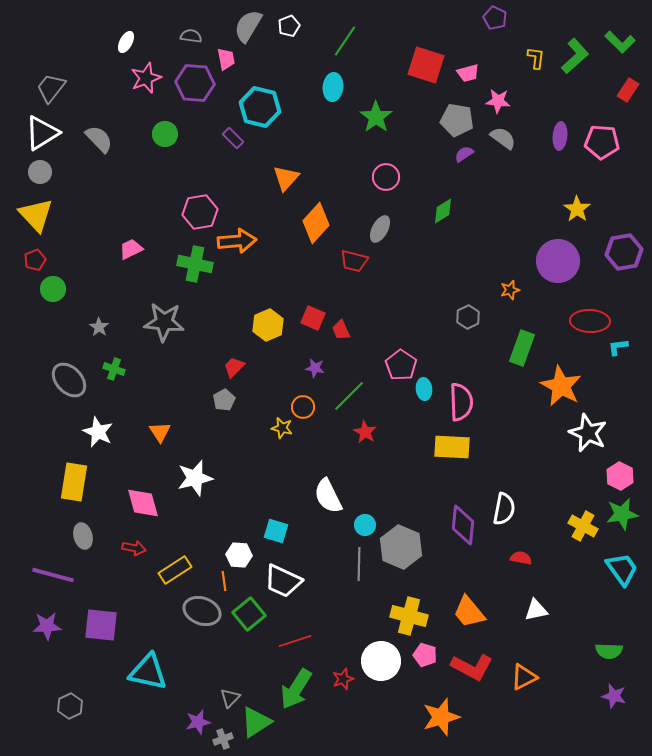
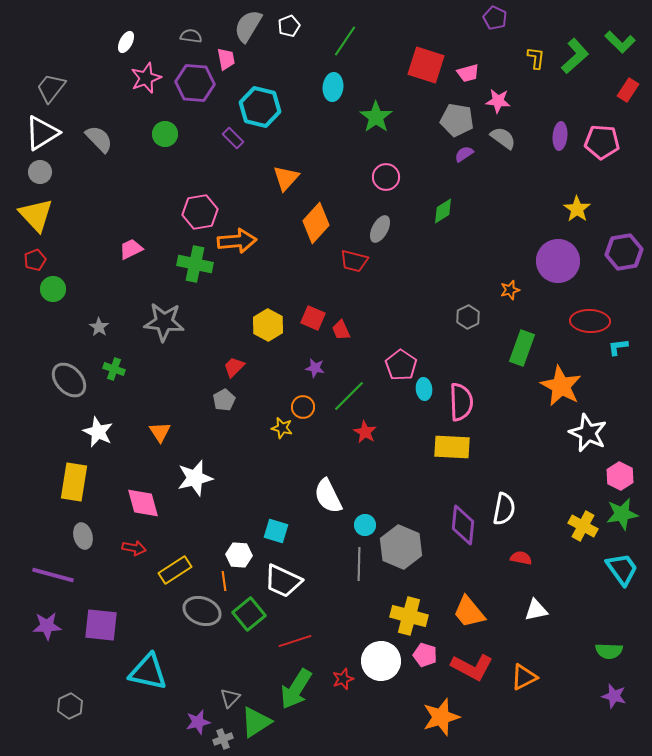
yellow hexagon at (268, 325): rotated 8 degrees counterclockwise
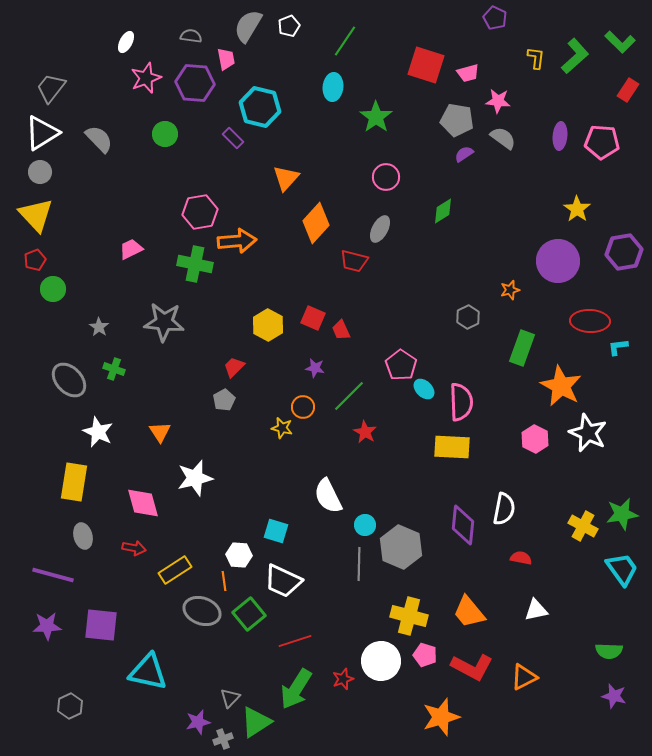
cyan ellipse at (424, 389): rotated 40 degrees counterclockwise
pink hexagon at (620, 476): moved 85 px left, 37 px up
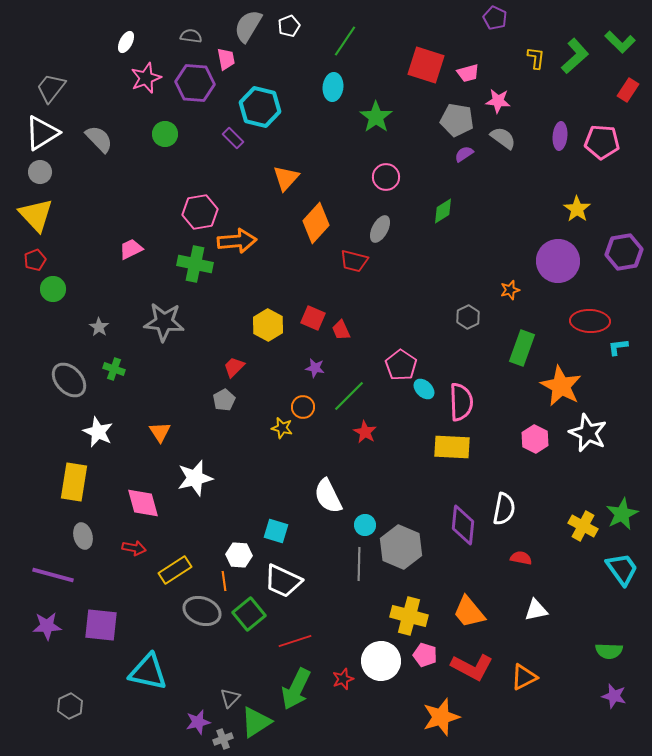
green star at (622, 514): rotated 16 degrees counterclockwise
green arrow at (296, 689): rotated 6 degrees counterclockwise
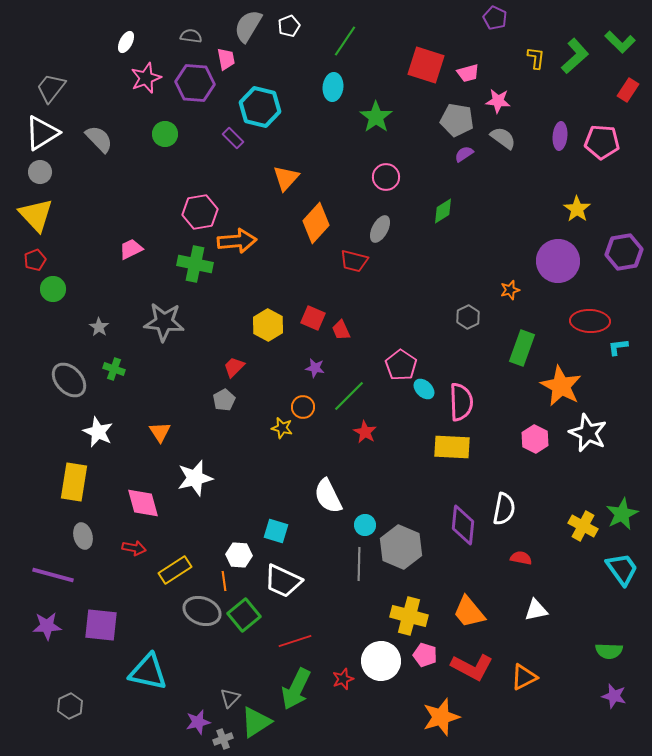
green square at (249, 614): moved 5 px left, 1 px down
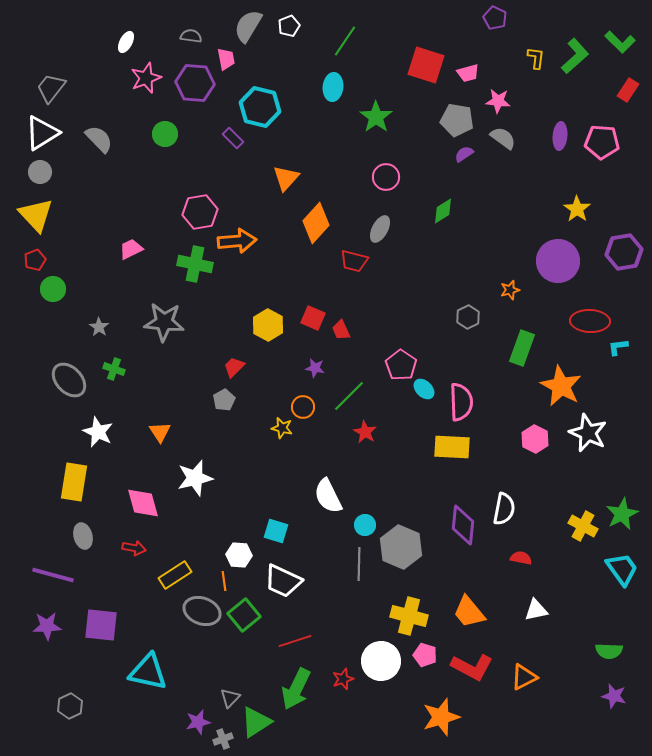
yellow rectangle at (175, 570): moved 5 px down
